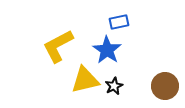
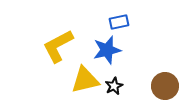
blue star: rotated 24 degrees clockwise
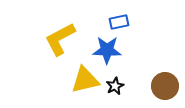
yellow L-shape: moved 2 px right, 7 px up
blue star: rotated 16 degrees clockwise
black star: moved 1 px right
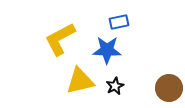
yellow triangle: moved 5 px left, 1 px down
brown circle: moved 4 px right, 2 px down
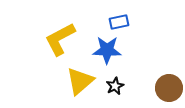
yellow triangle: rotated 28 degrees counterclockwise
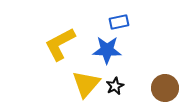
yellow L-shape: moved 5 px down
yellow triangle: moved 6 px right, 3 px down; rotated 8 degrees counterclockwise
brown circle: moved 4 px left
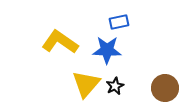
yellow L-shape: moved 2 px up; rotated 63 degrees clockwise
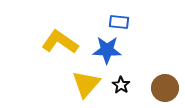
blue rectangle: rotated 18 degrees clockwise
black star: moved 6 px right, 1 px up; rotated 12 degrees counterclockwise
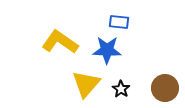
black star: moved 4 px down
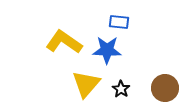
yellow L-shape: moved 4 px right
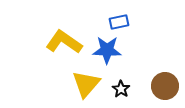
blue rectangle: rotated 18 degrees counterclockwise
brown circle: moved 2 px up
